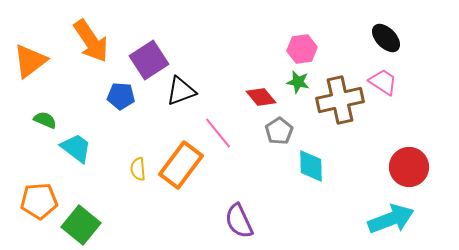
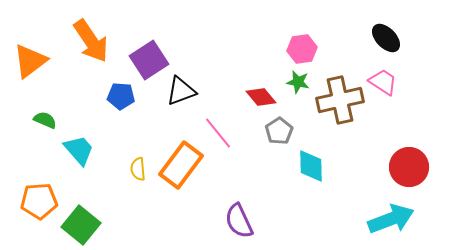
cyan trapezoid: moved 3 px right, 2 px down; rotated 12 degrees clockwise
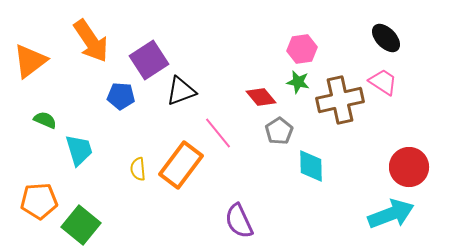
cyan trapezoid: rotated 24 degrees clockwise
cyan arrow: moved 5 px up
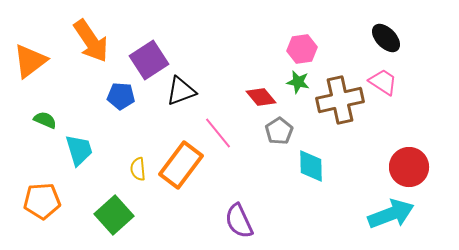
orange pentagon: moved 3 px right
green square: moved 33 px right, 10 px up; rotated 9 degrees clockwise
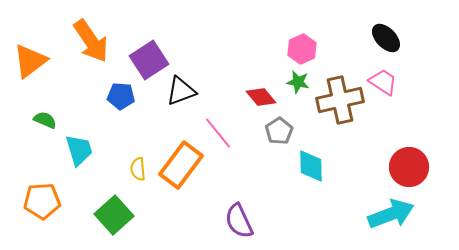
pink hexagon: rotated 16 degrees counterclockwise
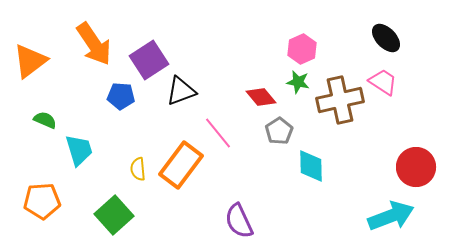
orange arrow: moved 3 px right, 3 px down
red circle: moved 7 px right
cyan arrow: moved 2 px down
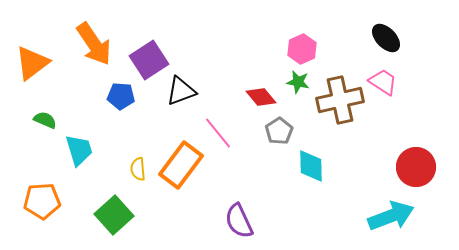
orange triangle: moved 2 px right, 2 px down
